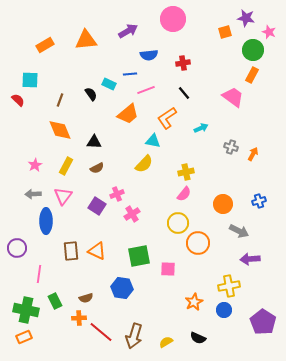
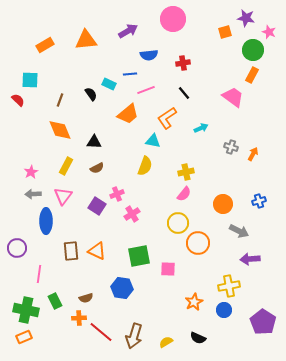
yellow semicircle at (144, 164): moved 1 px right, 2 px down; rotated 24 degrees counterclockwise
pink star at (35, 165): moved 4 px left, 7 px down
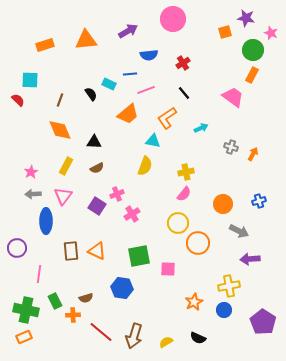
pink star at (269, 32): moved 2 px right, 1 px down
orange rectangle at (45, 45): rotated 12 degrees clockwise
red cross at (183, 63): rotated 24 degrees counterclockwise
orange cross at (79, 318): moved 6 px left, 3 px up
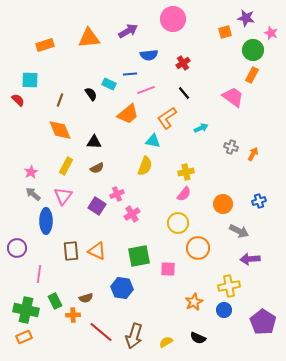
orange triangle at (86, 40): moved 3 px right, 2 px up
gray arrow at (33, 194): rotated 42 degrees clockwise
orange circle at (198, 243): moved 5 px down
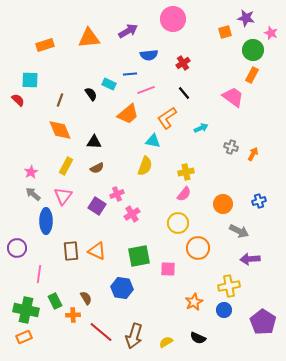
brown semicircle at (86, 298): rotated 104 degrees counterclockwise
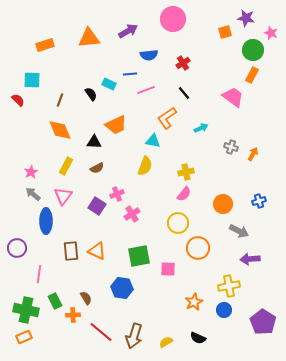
cyan square at (30, 80): moved 2 px right
orange trapezoid at (128, 114): moved 12 px left, 11 px down; rotated 15 degrees clockwise
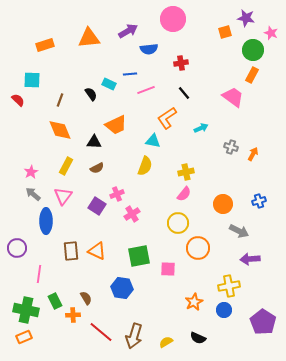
blue semicircle at (149, 55): moved 6 px up
red cross at (183, 63): moved 2 px left; rotated 24 degrees clockwise
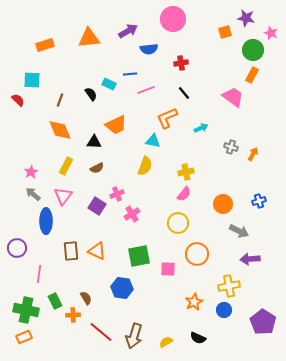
orange L-shape at (167, 118): rotated 10 degrees clockwise
orange circle at (198, 248): moved 1 px left, 6 px down
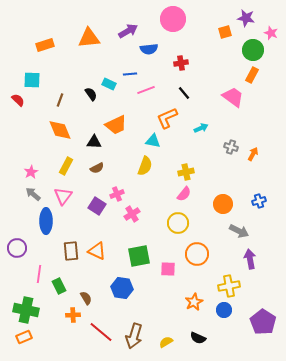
purple arrow at (250, 259): rotated 84 degrees clockwise
green rectangle at (55, 301): moved 4 px right, 15 px up
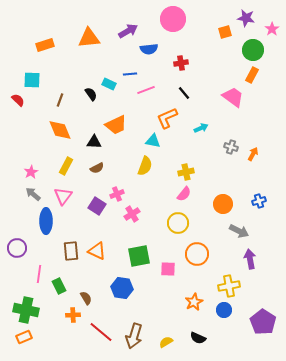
pink star at (271, 33): moved 1 px right, 4 px up; rotated 16 degrees clockwise
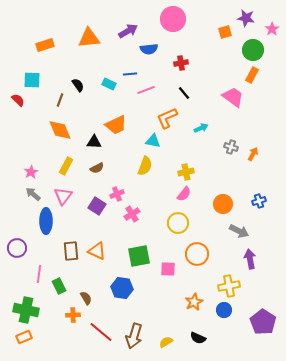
black semicircle at (91, 94): moved 13 px left, 9 px up
